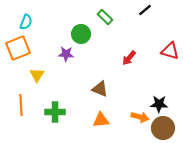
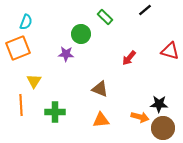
yellow triangle: moved 3 px left, 6 px down
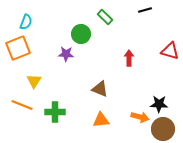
black line: rotated 24 degrees clockwise
red arrow: rotated 140 degrees clockwise
orange line: moved 1 px right; rotated 65 degrees counterclockwise
brown circle: moved 1 px down
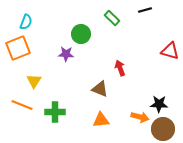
green rectangle: moved 7 px right, 1 px down
red arrow: moved 9 px left, 10 px down; rotated 21 degrees counterclockwise
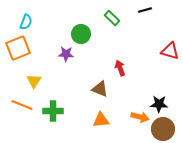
green cross: moved 2 px left, 1 px up
